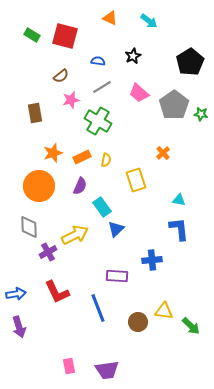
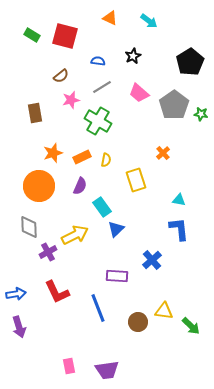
blue cross: rotated 36 degrees counterclockwise
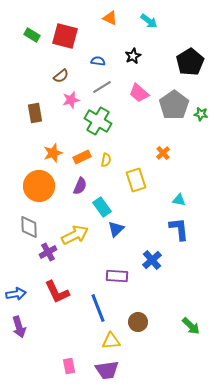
yellow triangle: moved 53 px left, 30 px down; rotated 12 degrees counterclockwise
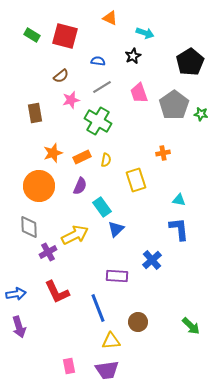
cyan arrow: moved 4 px left, 12 px down; rotated 18 degrees counterclockwise
pink trapezoid: rotated 30 degrees clockwise
orange cross: rotated 32 degrees clockwise
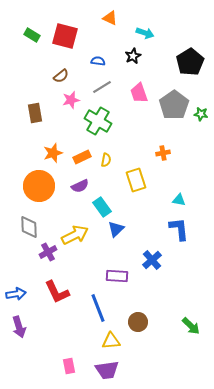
purple semicircle: rotated 42 degrees clockwise
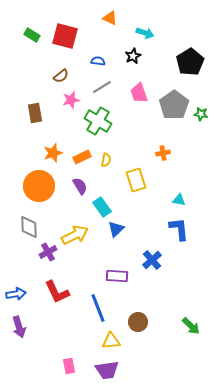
purple semicircle: rotated 96 degrees counterclockwise
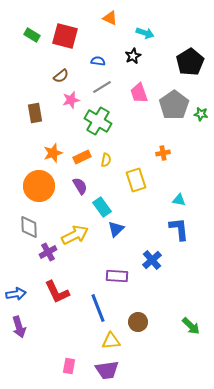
pink rectangle: rotated 21 degrees clockwise
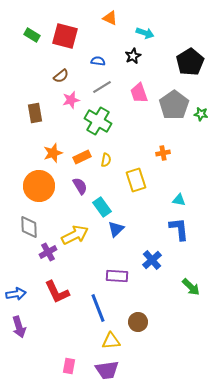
green arrow: moved 39 px up
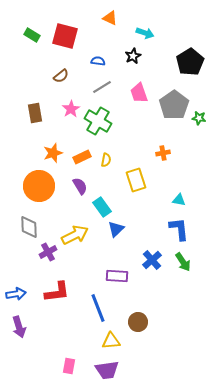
pink star: moved 9 px down; rotated 18 degrees counterclockwise
green star: moved 2 px left, 4 px down
green arrow: moved 8 px left, 25 px up; rotated 12 degrees clockwise
red L-shape: rotated 72 degrees counterclockwise
